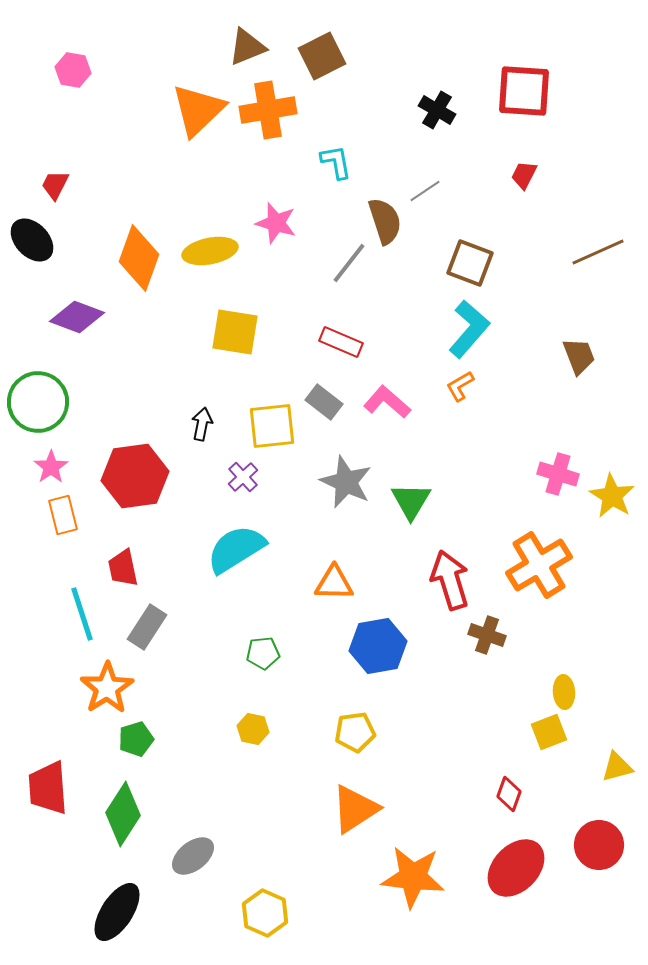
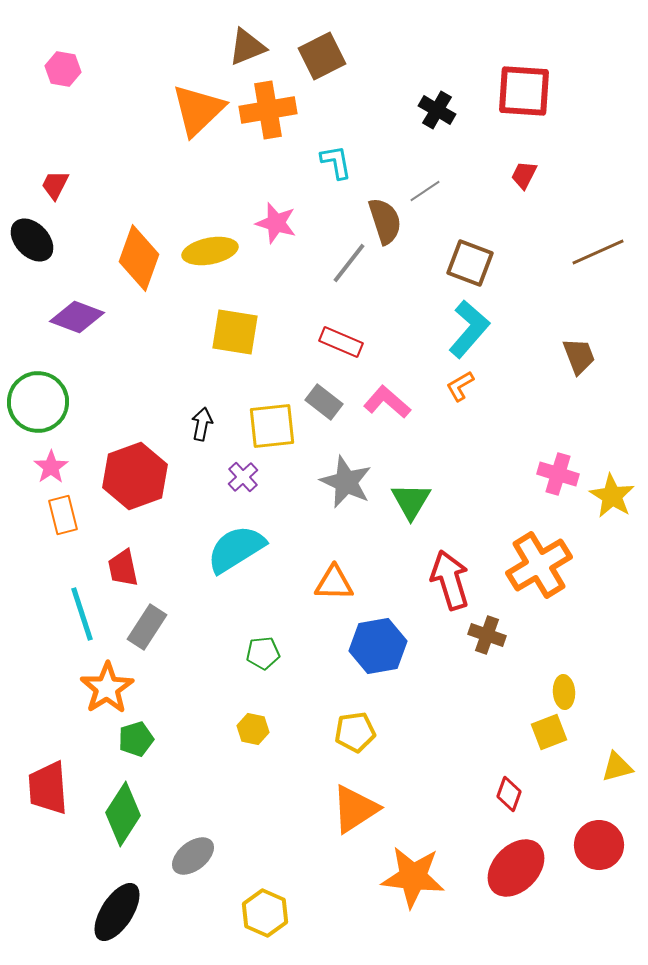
pink hexagon at (73, 70): moved 10 px left, 1 px up
red hexagon at (135, 476): rotated 12 degrees counterclockwise
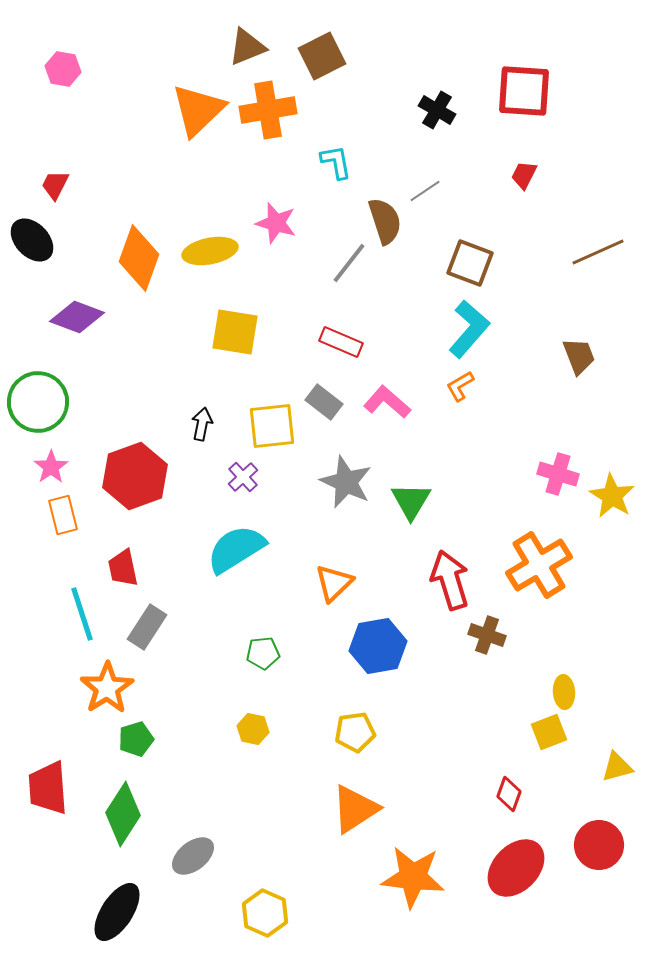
orange triangle at (334, 583): rotated 45 degrees counterclockwise
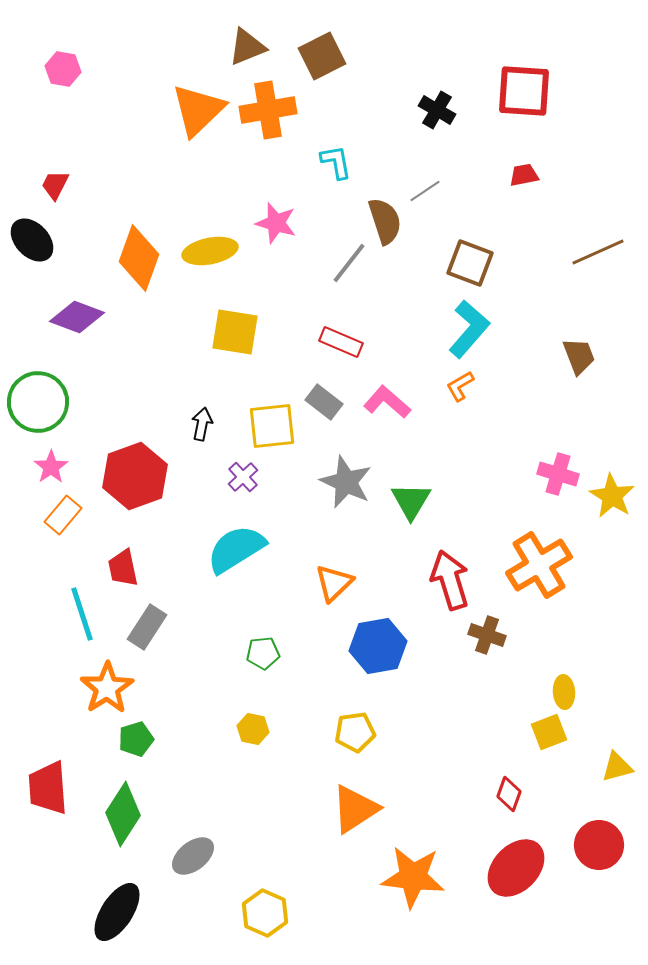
red trapezoid at (524, 175): rotated 52 degrees clockwise
orange rectangle at (63, 515): rotated 54 degrees clockwise
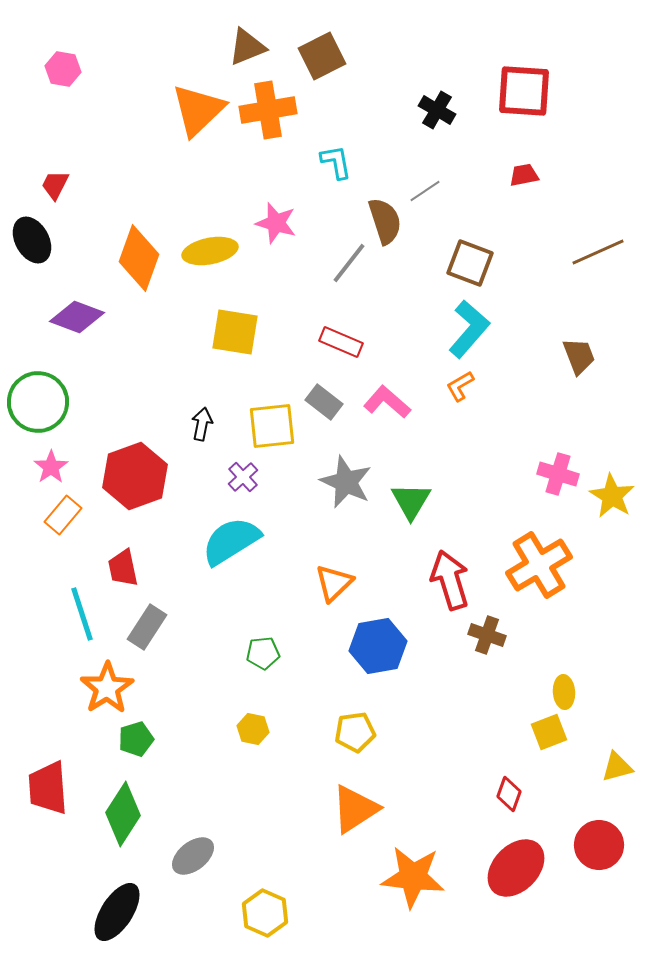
black ellipse at (32, 240): rotated 15 degrees clockwise
cyan semicircle at (236, 549): moved 5 px left, 8 px up
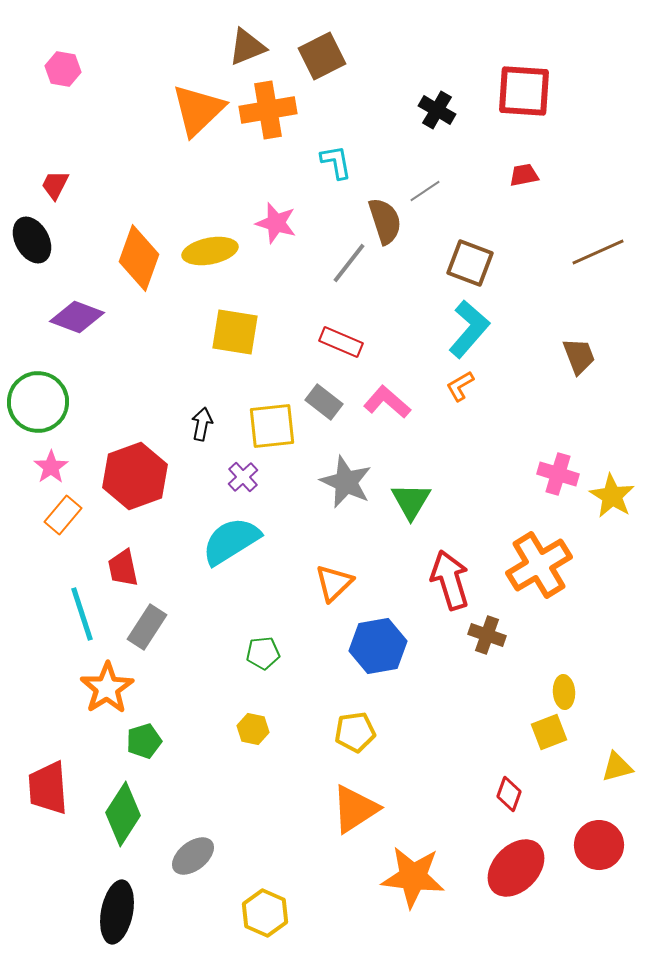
green pentagon at (136, 739): moved 8 px right, 2 px down
black ellipse at (117, 912): rotated 22 degrees counterclockwise
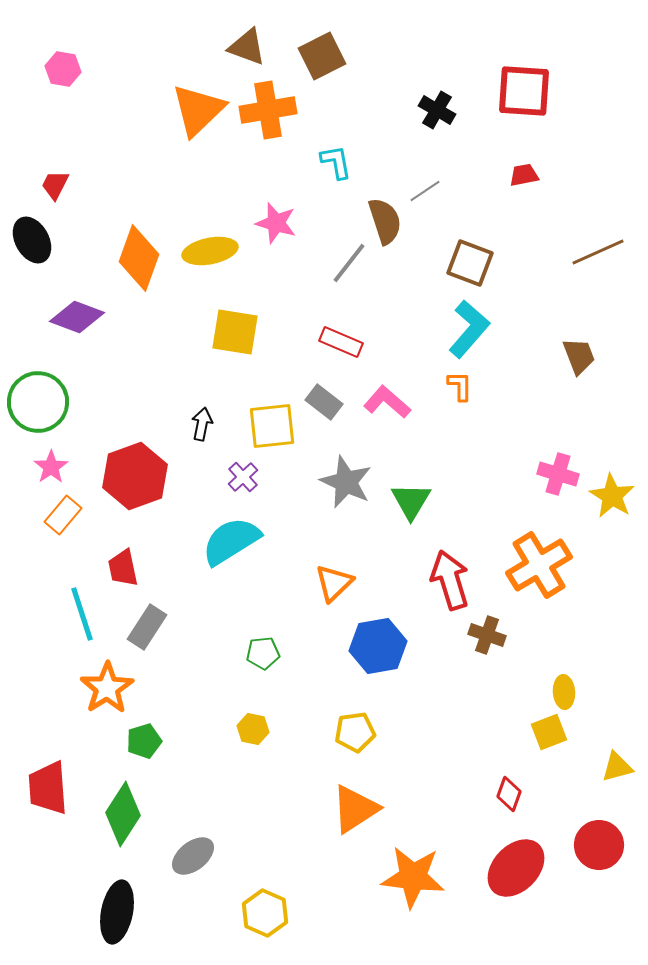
brown triangle at (247, 47): rotated 42 degrees clockwise
orange L-shape at (460, 386): rotated 120 degrees clockwise
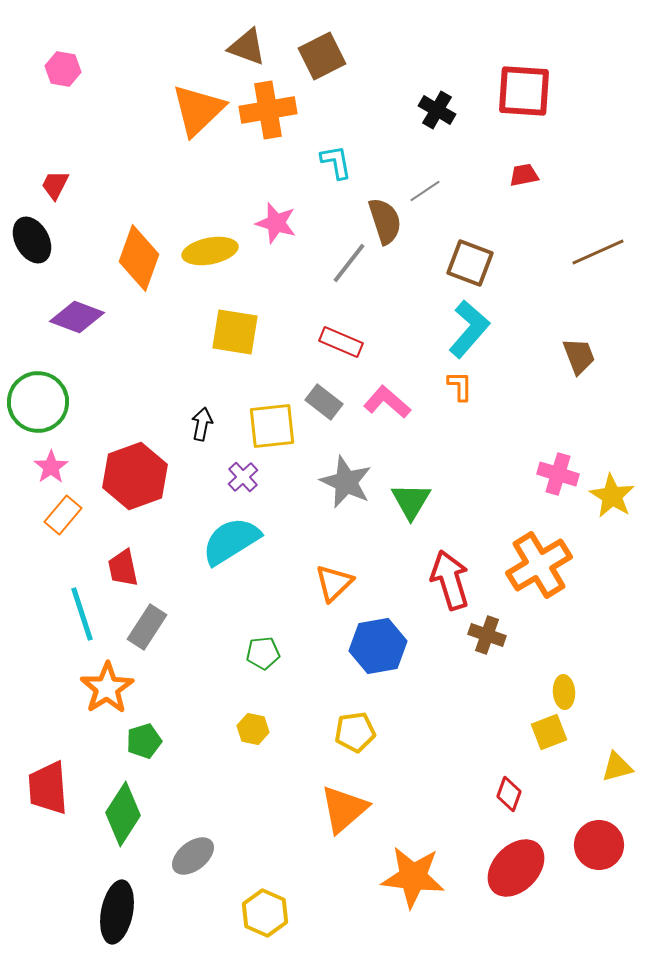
orange triangle at (355, 809): moved 11 px left; rotated 8 degrees counterclockwise
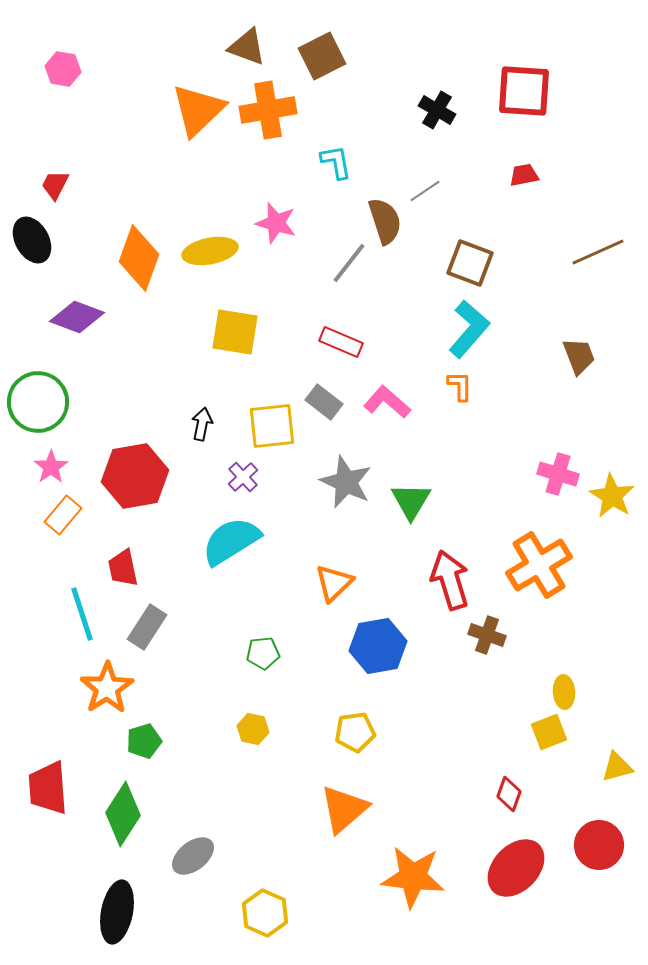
red hexagon at (135, 476): rotated 10 degrees clockwise
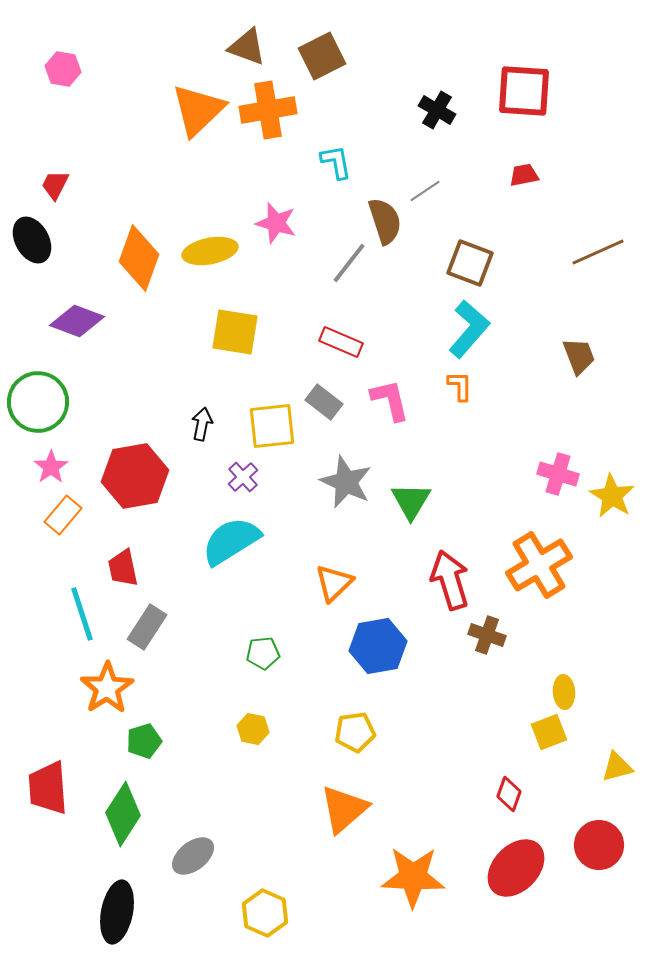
purple diamond at (77, 317): moved 4 px down
pink L-shape at (387, 402): moved 3 px right, 2 px up; rotated 36 degrees clockwise
orange star at (413, 877): rotated 4 degrees counterclockwise
